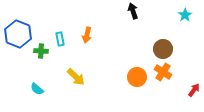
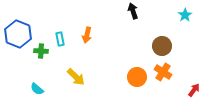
brown circle: moved 1 px left, 3 px up
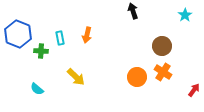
cyan rectangle: moved 1 px up
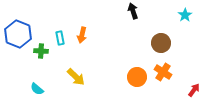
orange arrow: moved 5 px left
brown circle: moved 1 px left, 3 px up
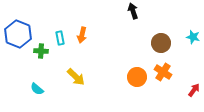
cyan star: moved 8 px right, 22 px down; rotated 24 degrees counterclockwise
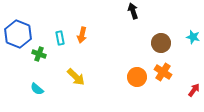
green cross: moved 2 px left, 3 px down; rotated 16 degrees clockwise
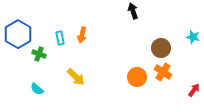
blue hexagon: rotated 8 degrees clockwise
brown circle: moved 5 px down
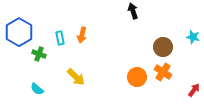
blue hexagon: moved 1 px right, 2 px up
brown circle: moved 2 px right, 1 px up
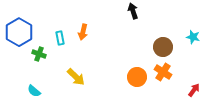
orange arrow: moved 1 px right, 3 px up
cyan semicircle: moved 3 px left, 2 px down
